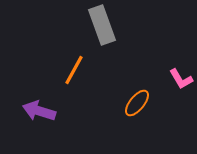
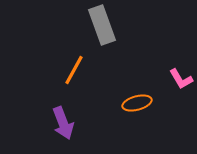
orange ellipse: rotated 36 degrees clockwise
purple arrow: moved 24 px right, 12 px down; rotated 128 degrees counterclockwise
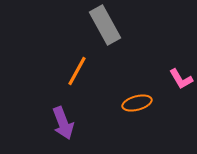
gray rectangle: moved 3 px right; rotated 9 degrees counterclockwise
orange line: moved 3 px right, 1 px down
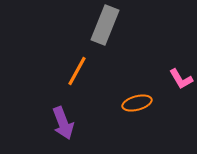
gray rectangle: rotated 51 degrees clockwise
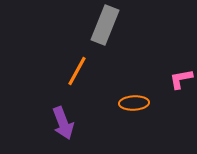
pink L-shape: rotated 110 degrees clockwise
orange ellipse: moved 3 px left; rotated 12 degrees clockwise
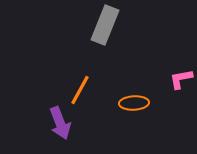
orange line: moved 3 px right, 19 px down
purple arrow: moved 3 px left
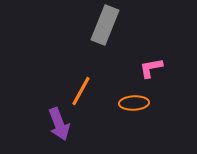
pink L-shape: moved 30 px left, 11 px up
orange line: moved 1 px right, 1 px down
purple arrow: moved 1 px left, 1 px down
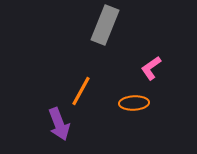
pink L-shape: rotated 25 degrees counterclockwise
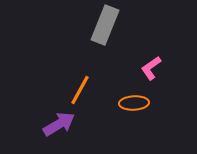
orange line: moved 1 px left, 1 px up
purple arrow: rotated 100 degrees counterclockwise
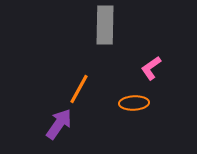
gray rectangle: rotated 21 degrees counterclockwise
orange line: moved 1 px left, 1 px up
purple arrow: rotated 24 degrees counterclockwise
